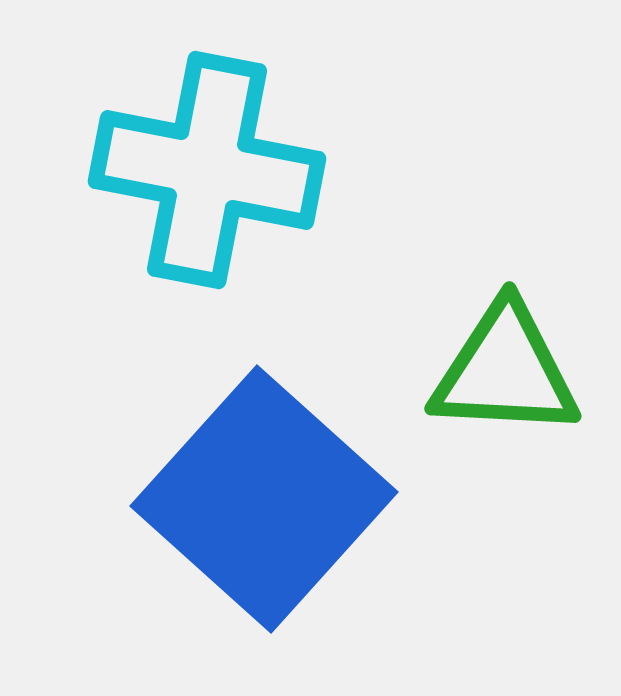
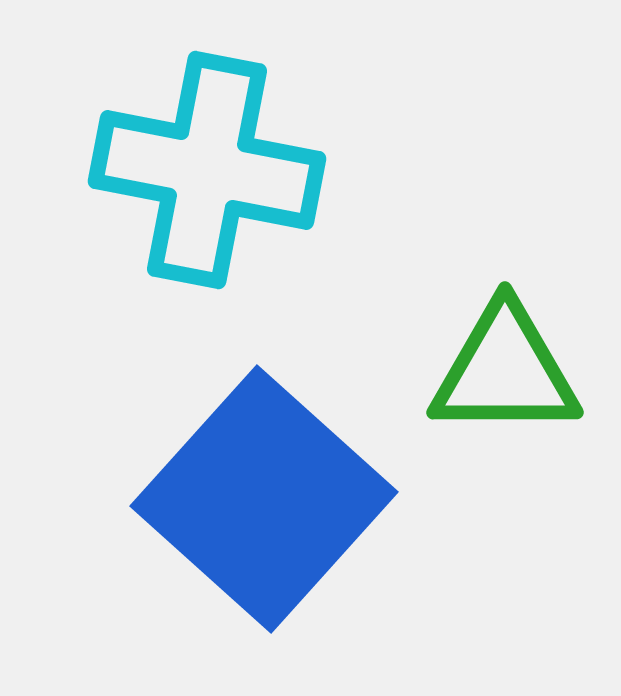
green triangle: rotated 3 degrees counterclockwise
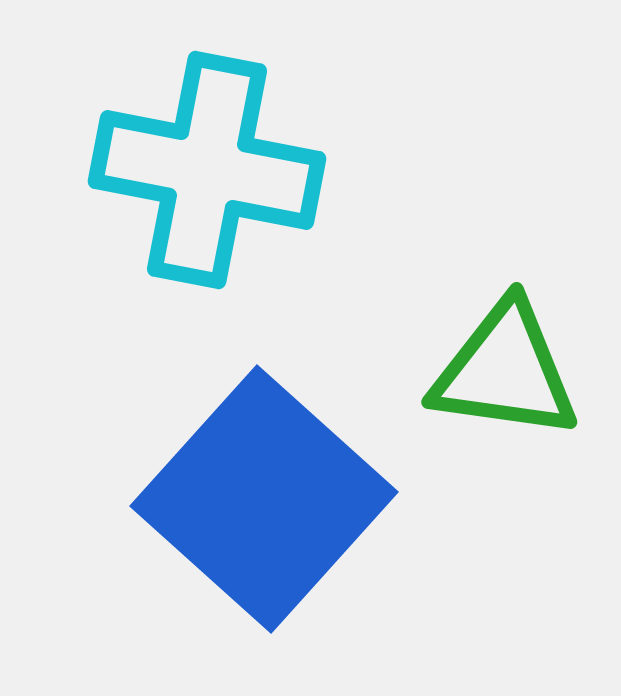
green triangle: rotated 8 degrees clockwise
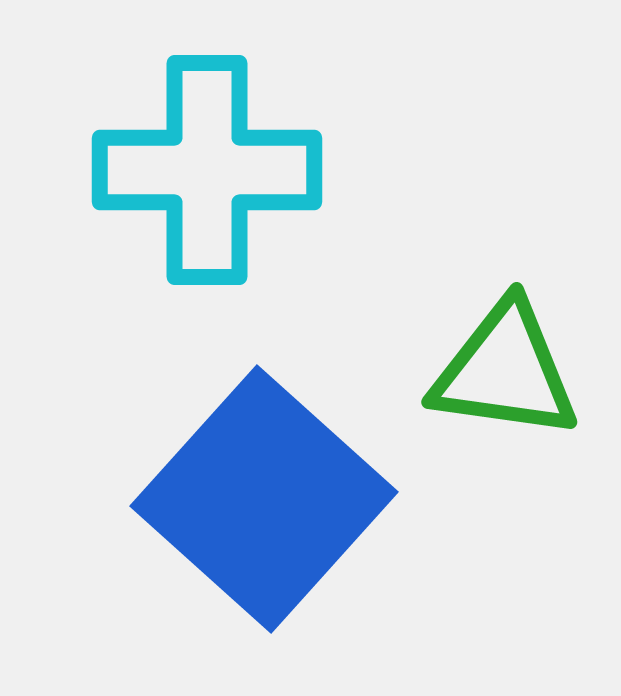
cyan cross: rotated 11 degrees counterclockwise
